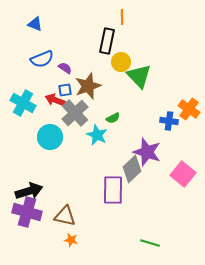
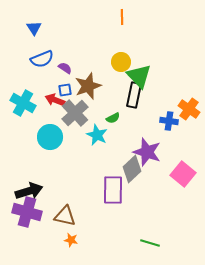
blue triangle: moved 1 px left, 4 px down; rotated 35 degrees clockwise
black rectangle: moved 27 px right, 54 px down
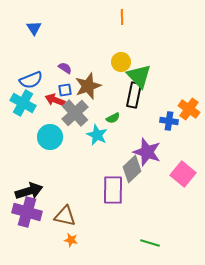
blue semicircle: moved 11 px left, 21 px down
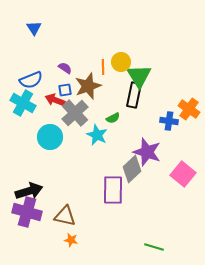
orange line: moved 19 px left, 50 px down
green triangle: rotated 12 degrees clockwise
green line: moved 4 px right, 4 px down
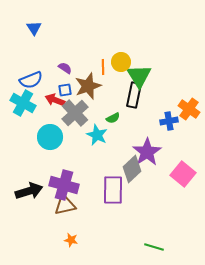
blue cross: rotated 18 degrees counterclockwise
purple star: rotated 20 degrees clockwise
purple cross: moved 37 px right, 27 px up
brown triangle: moved 11 px up; rotated 25 degrees counterclockwise
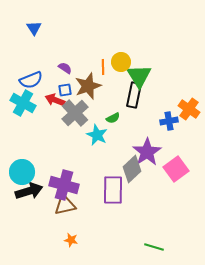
cyan circle: moved 28 px left, 35 px down
pink square: moved 7 px left, 5 px up; rotated 15 degrees clockwise
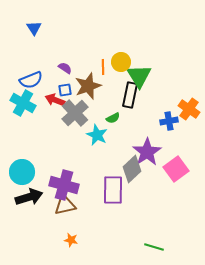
black rectangle: moved 4 px left
black arrow: moved 6 px down
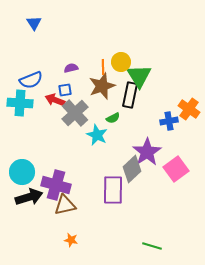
blue triangle: moved 5 px up
purple semicircle: moved 6 px right; rotated 48 degrees counterclockwise
brown star: moved 14 px right
cyan cross: moved 3 px left; rotated 25 degrees counterclockwise
purple cross: moved 8 px left
green line: moved 2 px left, 1 px up
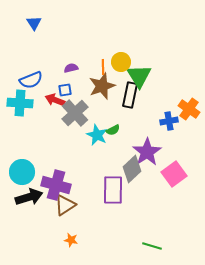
green semicircle: moved 12 px down
pink square: moved 2 px left, 5 px down
brown triangle: rotated 20 degrees counterclockwise
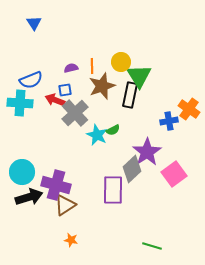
orange line: moved 11 px left, 1 px up
